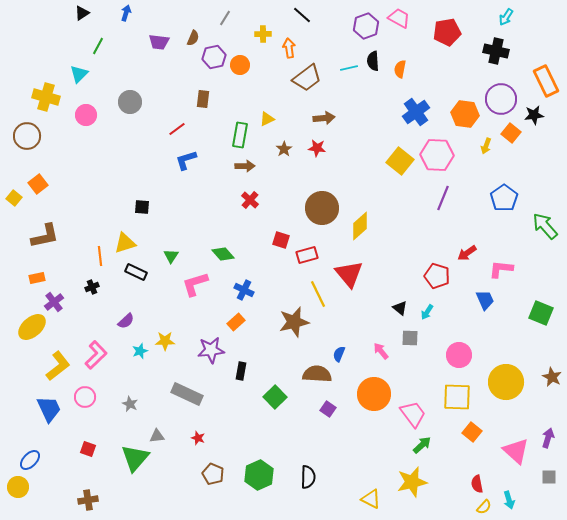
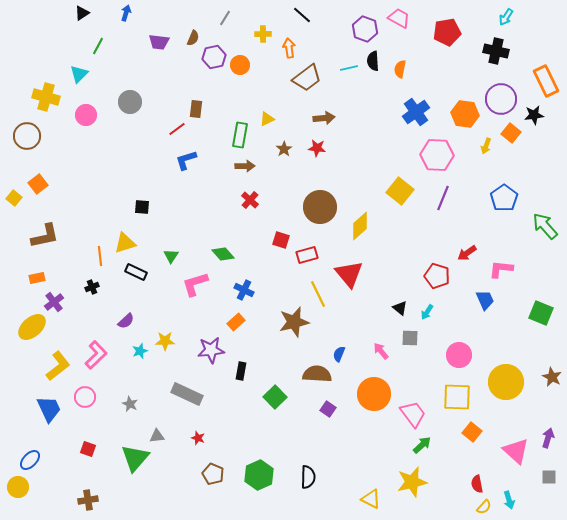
purple hexagon at (366, 26): moved 1 px left, 3 px down; rotated 20 degrees counterclockwise
brown rectangle at (203, 99): moved 7 px left, 10 px down
yellow square at (400, 161): moved 30 px down
brown circle at (322, 208): moved 2 px left, 1 px up
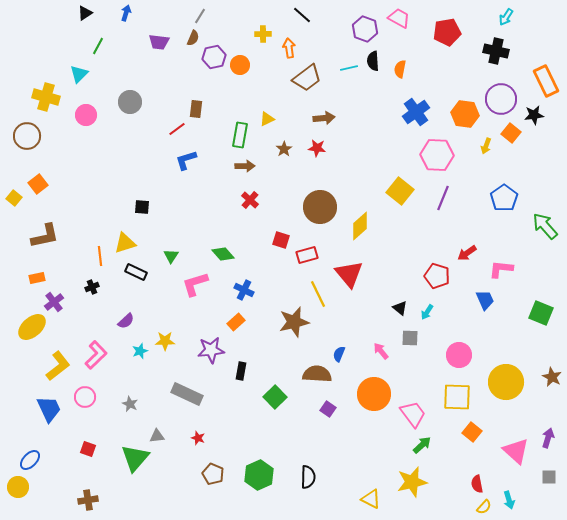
black triangle at (82, 13): moved 3 px right
gray line at (225, 18): moved 25 px left, 2 px up
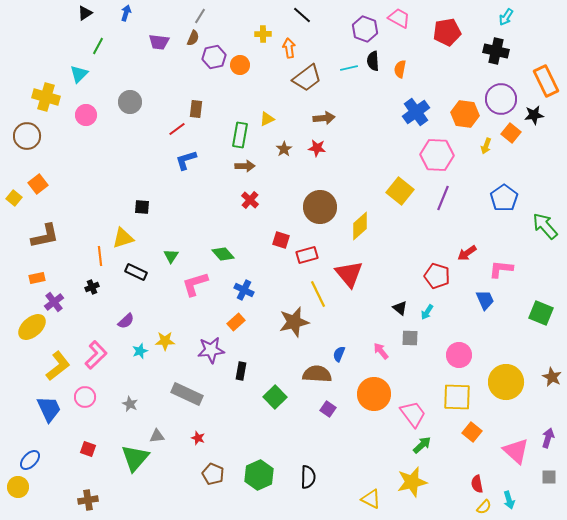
yellow triangle at (125, 243): moved 2 px left, 5 px up
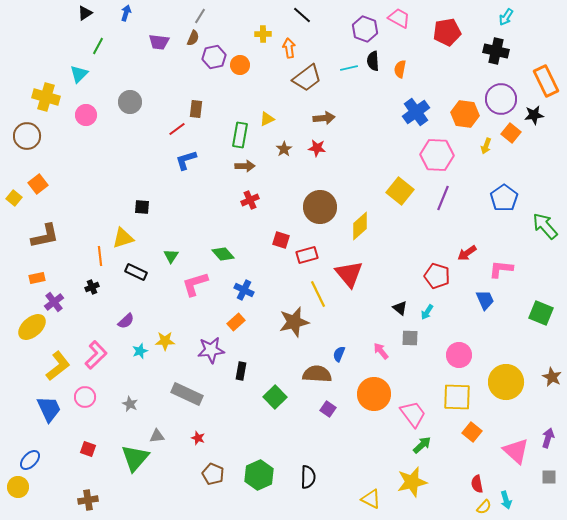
red cross at (250, 200): rotated 24 degrees clockwise
cyan arrow at (509, 500): moved 3 px left
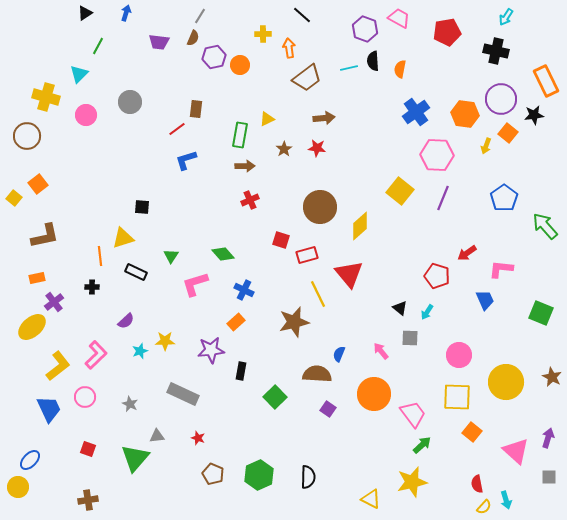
orange square at (511, 133): moved 3 px left
black cross at (92, 287): rotated 24 degrees clockwise
gray rectangle at (187, 394): moved 4 px left
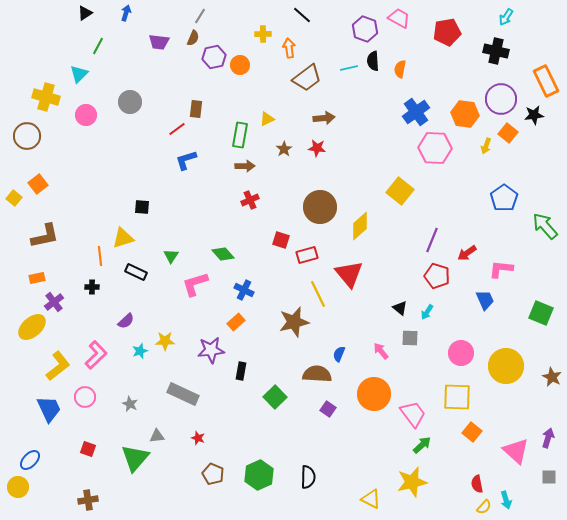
pink hexagon at (437, 155): moved 2 px left, 7 px up
purple line at (443, 198): moved 11 px left, 42 px down
pink circle at (459, 355): moved 2 px right, 2 px up
yellow circle at (506, 382): moved 16 px up
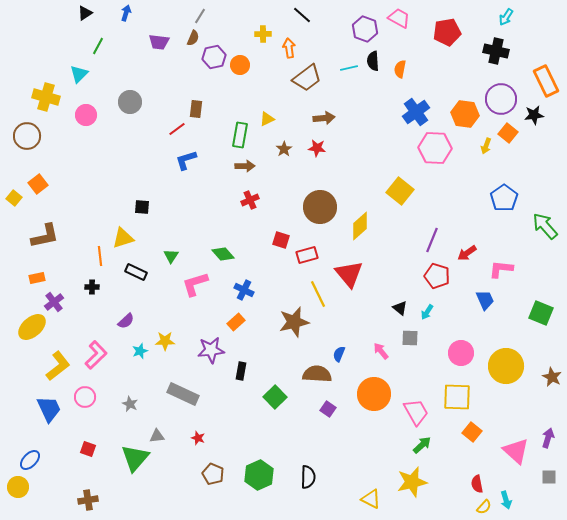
pink trapezoid at (413, 414): moved 3 px right, 2 px up; rotated 8 degrees clockwise
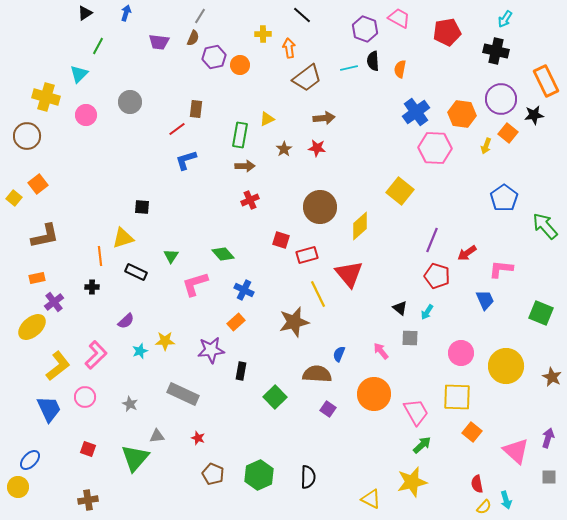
cyan arrow at (506, 17): moved 1 px left, 2 px down
orange hexagon at (465, 114): moved 3 px left
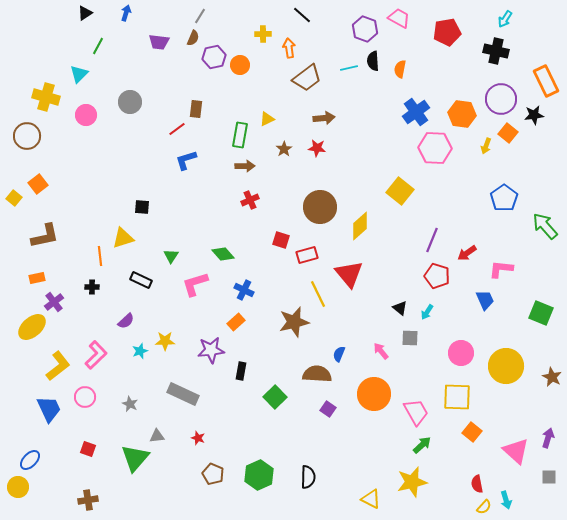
black rectangle at (136, 272): moved 5 px right, 8 px down
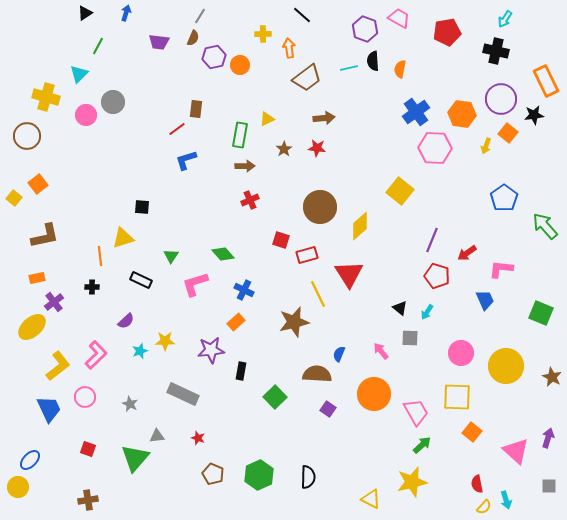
gray circle at (130, 102): moved 17 px left
red triangle at (349, 274): rotated 8 degrees clockwise
gray square at (549, 477): moved 9 px down
